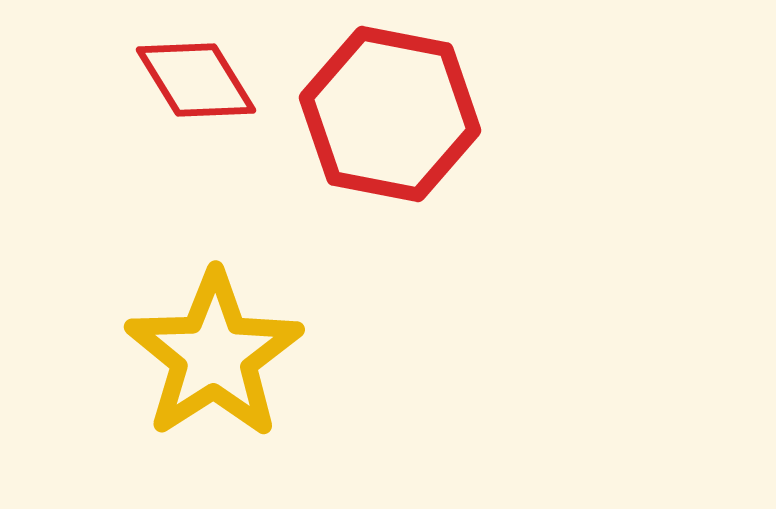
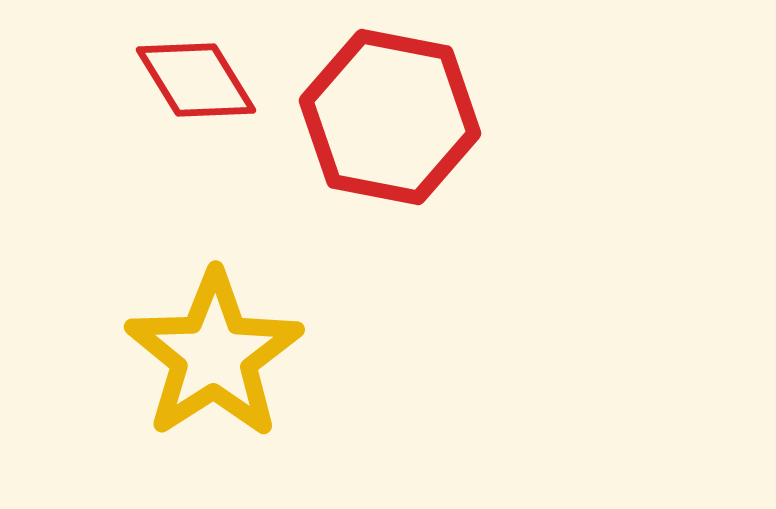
red hexagon: moved 3 px down
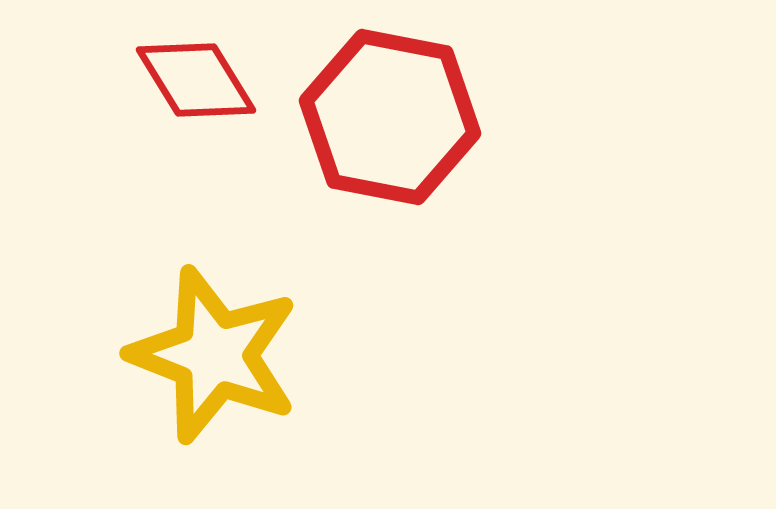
yellow star: rotated 18 degrees counterclockwise
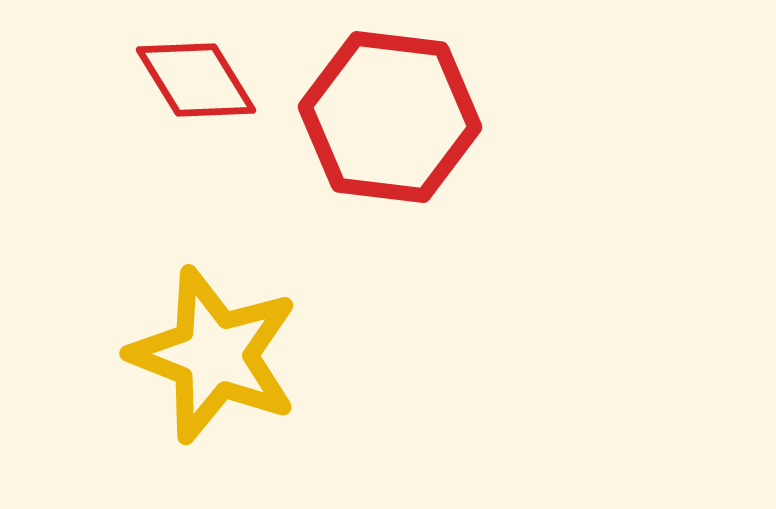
red hexagon: rotated 4 degrees counterclockwise
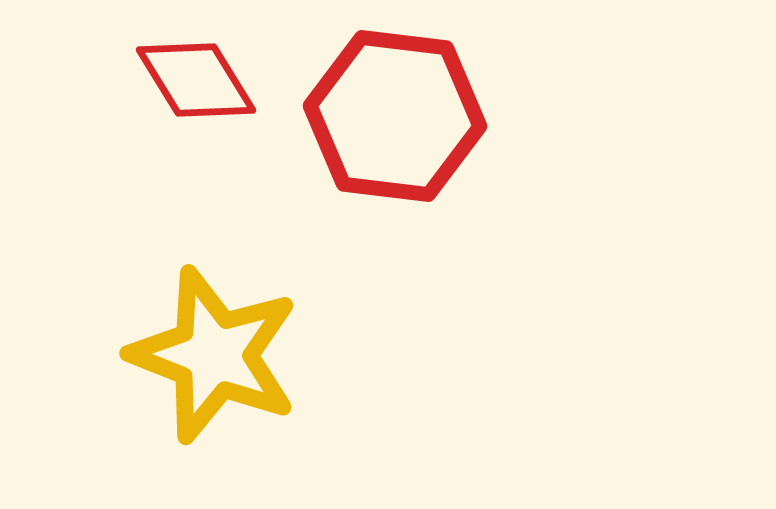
red hexagon: moved 5 px right, 1 px up
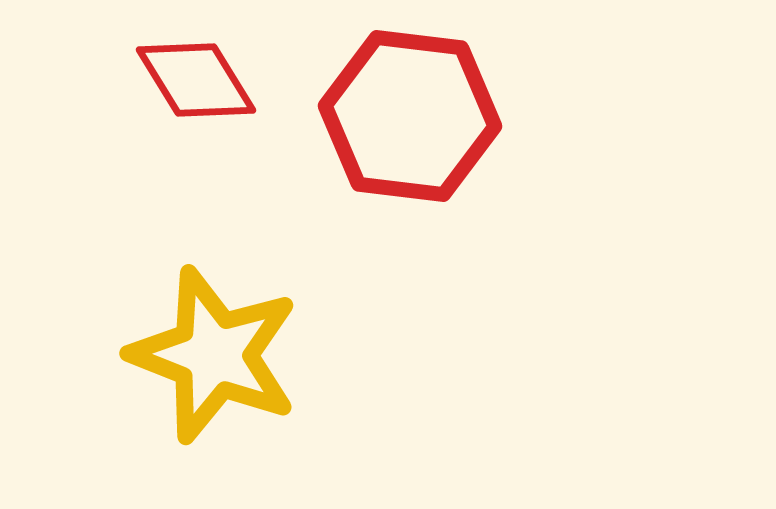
red hexagon: moved 15 px right
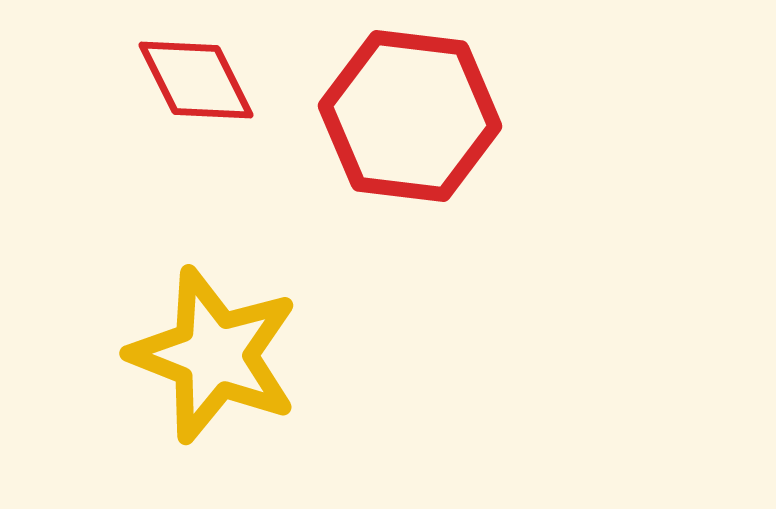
red diamond: rotated 5 degrees clockwise
